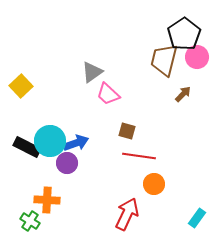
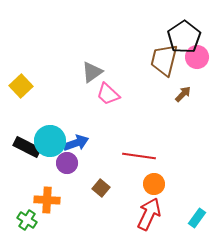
black pentagon: moved 3 px down
brown square: moved 26 px left, 57 px down; rotated 24 degrees clockwise
red arrow: moved 22 px right
green cross: moved 3 px left, 1 px up
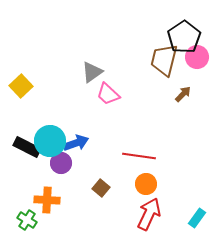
purple circle: moved 6 px left
orange circle: moved 8 px left
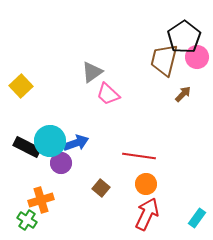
orange cross: moved 6 px left; rotated 20 degrees counterclockwise
red arrow: moved 2 px left
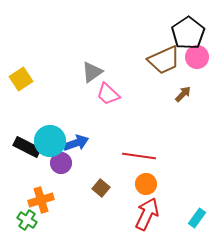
black pentagon: moved 4 px right, 4 px up
brown trapezoid: rotated 128 degrees counterclockwise
yellow square: moved 7 px up; rotated 10 degrees clockwise
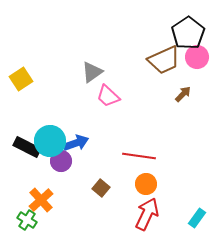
pink trapezoid: moved 2 px down
purple circle: moved 2 px up
orange cross: rotated 25 degrees counterclockwise
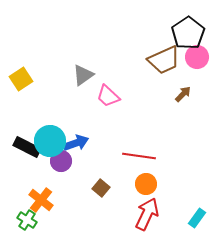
gray triangle: moved 9 px left, 3 px down
orange cross: rotated 10 degrees counterclockwise
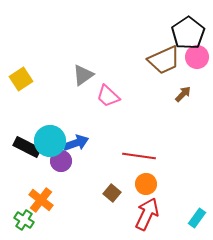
brown square: moved 11 px right, 5 px down
green cross: moved 3 px left
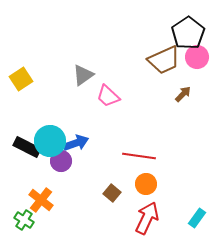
red arrow: moved 4 px down
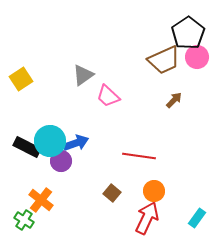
brown arrow: moved 9 px left, 6 px down
orange circle: moved 8 px right, 7 px down
